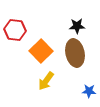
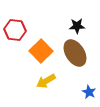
brown ellipse: rotated 20 degrees counterclockwise
yellow arrow: rotated 24 degrees clockwise
blue star: moved 1 px down; rotated 24 degrees clockwise
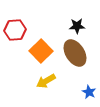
red hexagon: rotated 10 degrees counterclockwise
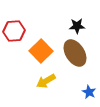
red hexagon: moved 1 px left, 1 px down
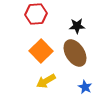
red hexagon: moved 22 px right, 17 px up
blue star: moved 4 px left, 5 px up
